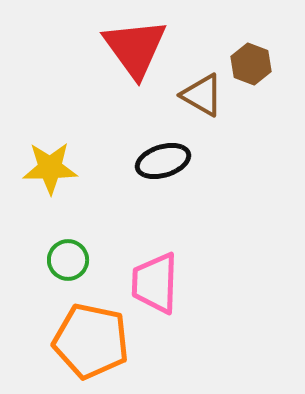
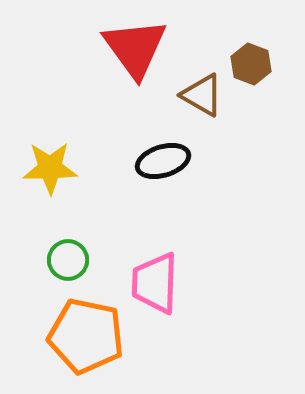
orange pentagon: moved 5 px left, 5 px up
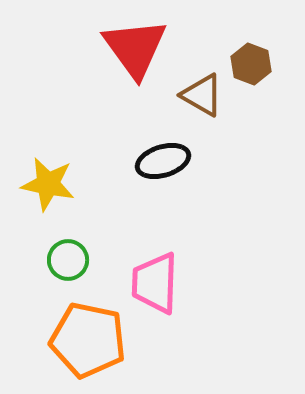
yellow star: moved 2 px left, 16 px down; rotated 12 degrees clockwise
orange pentagon: moved 2 px right, 4 px down
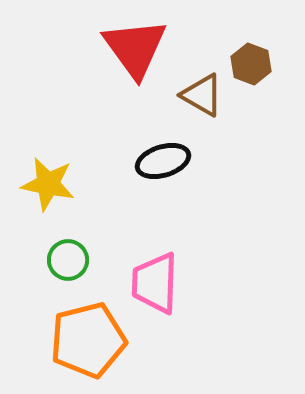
orange pentagon: rotated 26 degrees counterclockwise
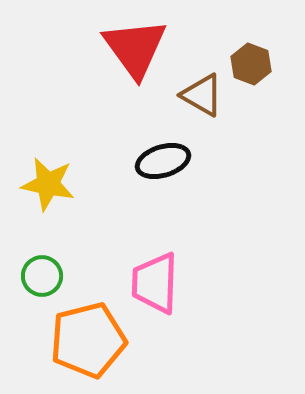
green circle: moved 26 px left, 16 px down
